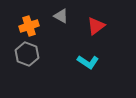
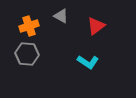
gray hexagon: rotated 15 degrees counterclockwise
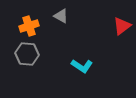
red triangle: moved 26 px right
cyan L-shape: moved 6 px left, 4 px down
